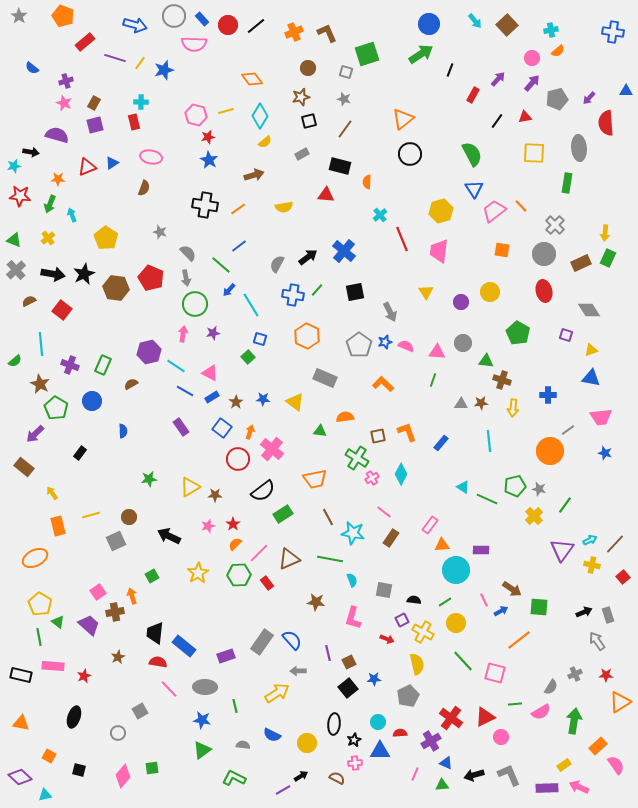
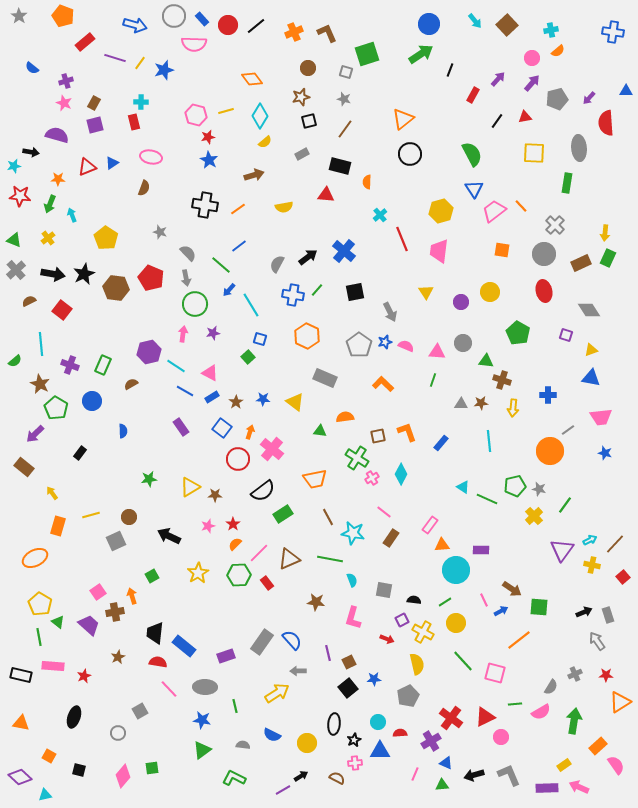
orange rectangle at (58, 526): rotated 30 degrees clockwise
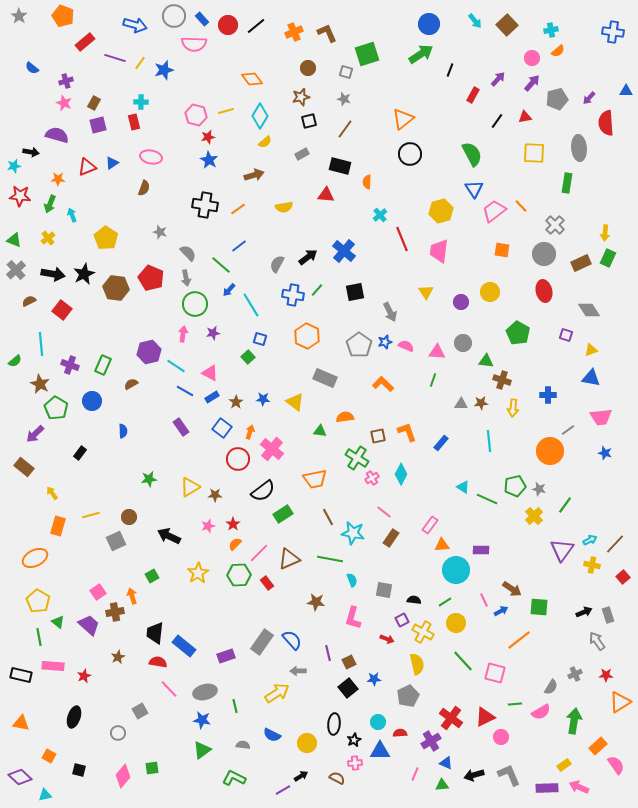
purple square at (95, 125): moved 3 px right
yellow pentagon at (40, 604): moved 2 px left, 3 px up
gray ellipse at (205, 687): moved 5 px down; rotated 15 degrees counterclockwise
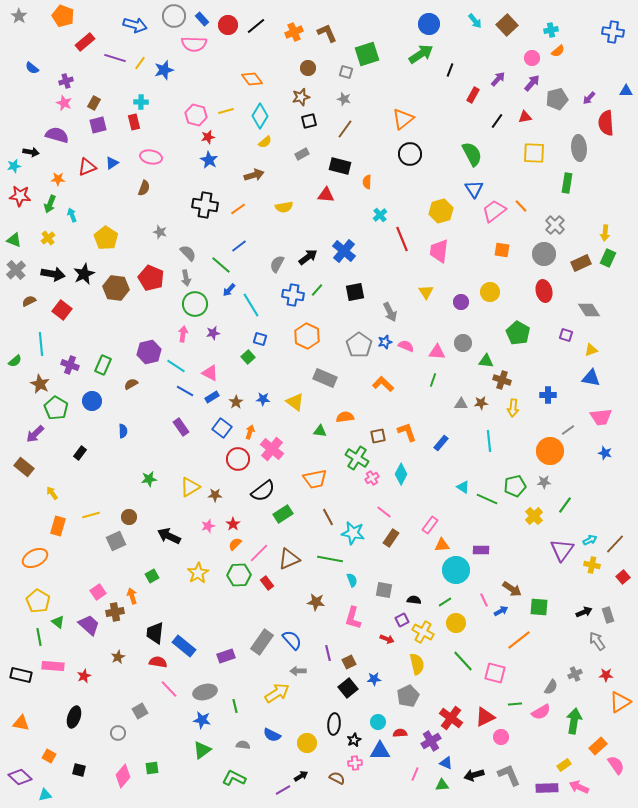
gray star at (539, 489): moved 5 px right, 7 px up; rotated 16 degrees counterclockwise
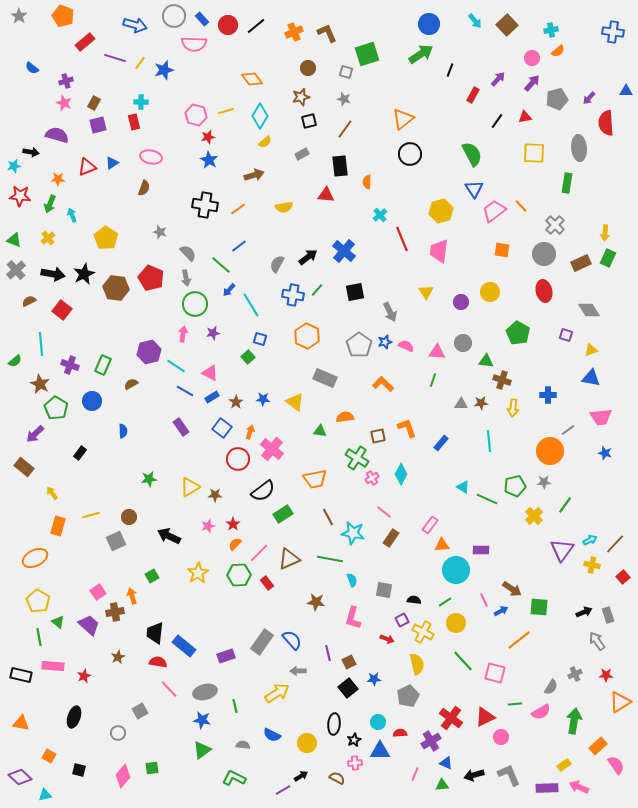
black rectangle at (340, 166): rotated 70 degrees clockwise
orange L-shape at (407, 432): moved 4 px up
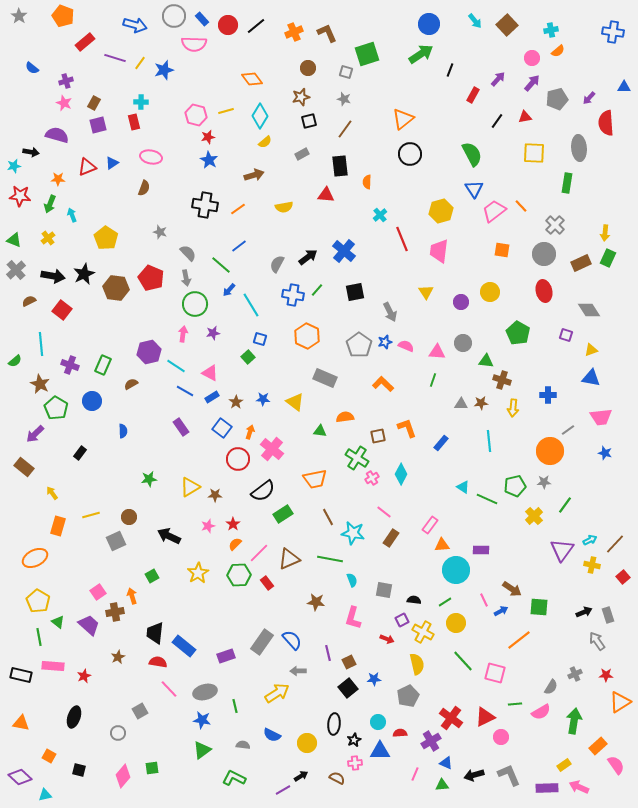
blue triangle at (626, 91): moved 2 px left, 4 px up
black arrow at (53, 274): moved 2 px down
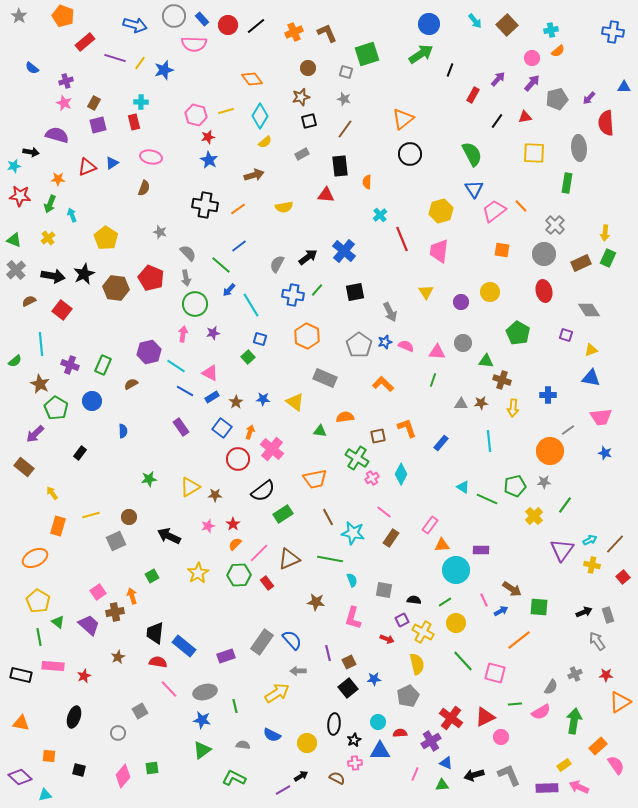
orange square at (49, 756): rotated 24 degrees counterclockwise
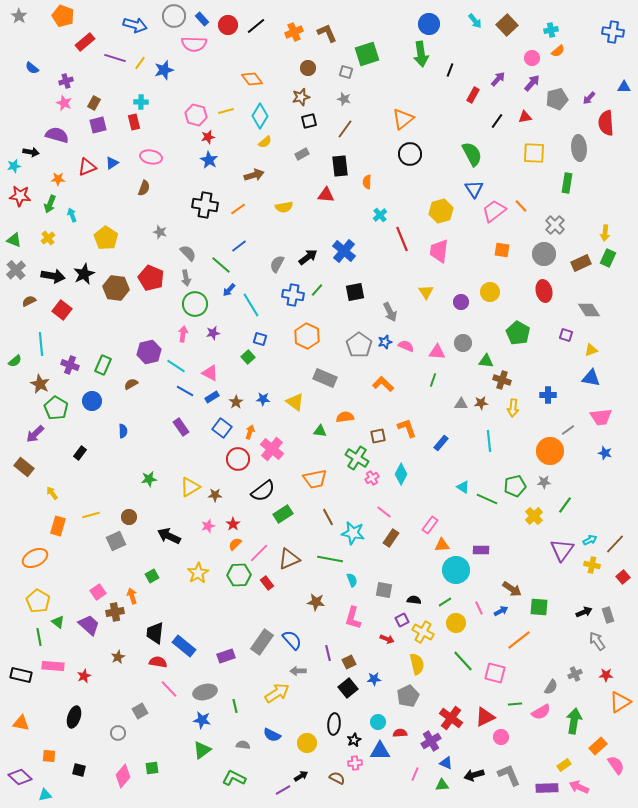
green arrow at (421, 54): rotated 115 degrees clockwise
pink line at (484, 600): moved 5 px left, 8 px down
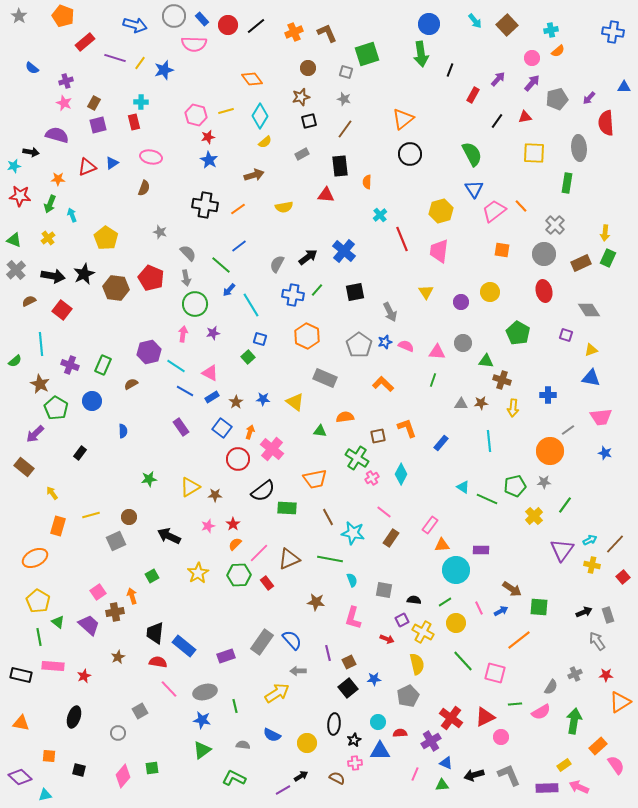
green rectangle at (283, 514): moved 4 px right, 6 px up; rotated 36 degrees clockwise
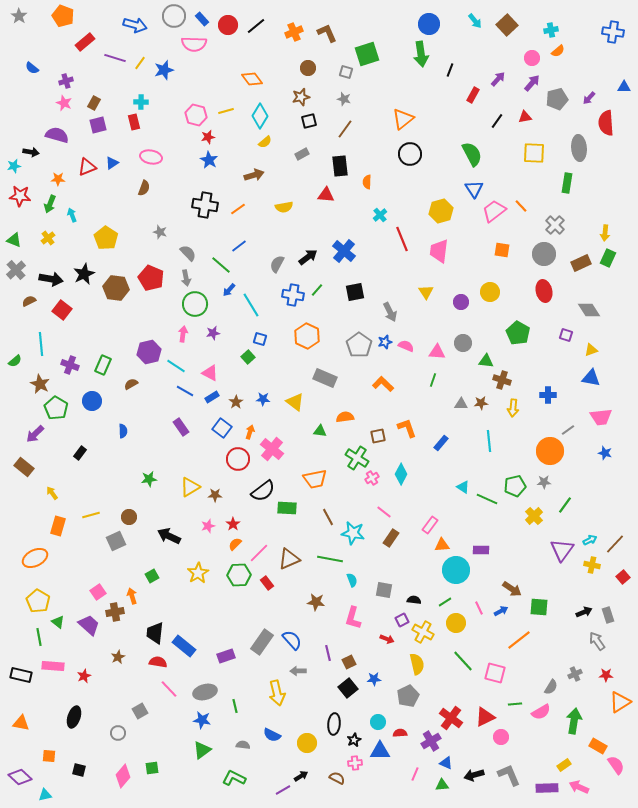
black arrow at (53, 276): moved 2 px left, 3 px down
yellow arrow at (277, 693): rotated 110 degrees clockwise
orange rectangle at (598, 746): rotated 72 degrees clockwise
